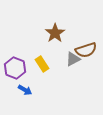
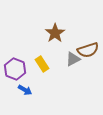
brown semicircle: moved 2 px right
purple hexagon: moved 1 px down
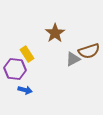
brown semicircle: moved 1 px right, 1 px down
yellow rectangle: moved 15 px left, 10 px up
purple hexagon: rotated 15 degrees counterclockwise
blue arrow: rotated 16 degrees counterclockwise
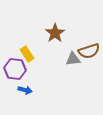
gray triangle: rotated 21 degrees clockwise
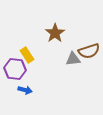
yellow rectangle: moved 1 px down
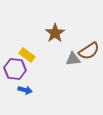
brown semicircle: rotated 15 degrees counterclockwise
yellow rectangle: rotated 21 degrees counterclockwise
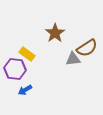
brown semicircle: moved 2 px left, 3 px up
yellow rectangle: moved 1 px up
blue arrow: rotated 136 degrees clockwise
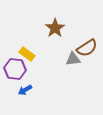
brown star: moved 5 px up
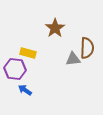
brown semicircle: rotated 55 degrees counterclockwise
yellow rectangle: moved 1 px right, 1 px up; rotated 21 degrees counterclockwise
blue arrow: rotated 64 degrees clockwise
